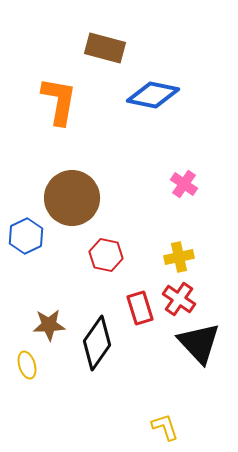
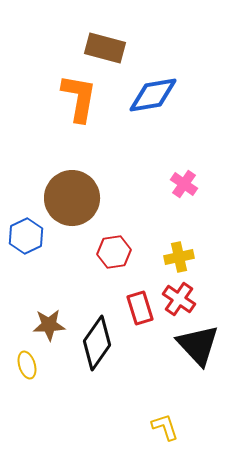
blue diamond: rotated 21 degrees counterclockwise
orange L-shape: moved 20 px right, 3 px up
red hexagon: moved 8 px right, 3 px up; rotated 20 degrees counterclockwise
black triangle: moved 1 px left, 2 px down
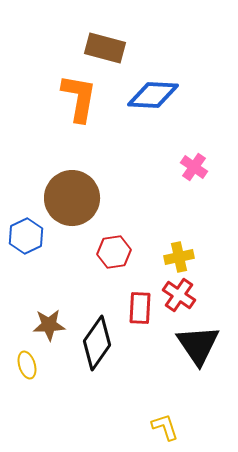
blue diamond: rotated 12 degrees clockwise
pink cross: moved 10 px right, 17 px up
red cross: moved 4 px up
red rectangle: rotated 20 degrees clockwise
black triangle: rotated 9 degrees clockwise
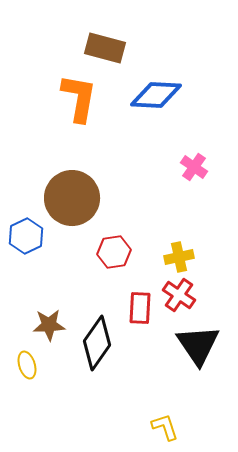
blue diamond: moved 3 px right
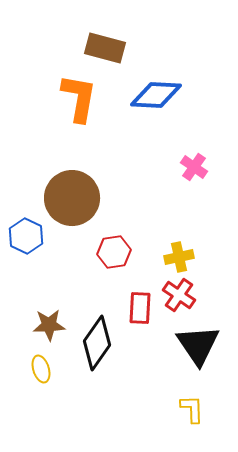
blue hexagon: rotated 8 degrees counterclockwise
yellow ellipse: moved 14 px right, 4 px down
yellow L-shape: moved 27 px right, 18 px up; rotated 16 degrees clockwise
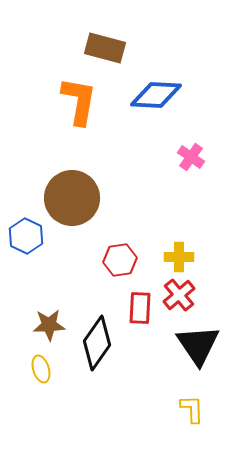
orange L-shape: moved 3 px down
pink cross: moved 3 px left, 10 px up
red hexagon: moved 6 px right, 8 px down
yellow cross: rotated 12 degrees clockwise
red cross: rotated 16 degrees clockwise
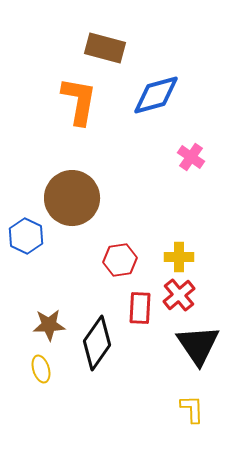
blue diamond: rotated 18 degrees counterclockwise
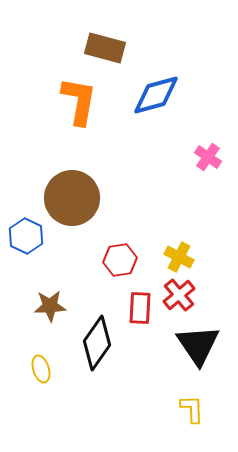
pink cross: moved 17 px right
yellow cross: rotated 28 degrees clockwise
brown star: moved 1 px right, 19 px up
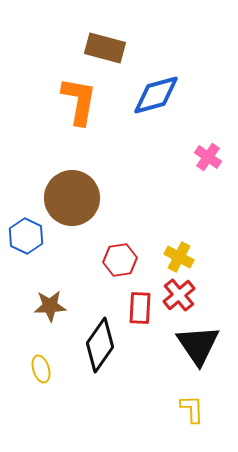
black diamond: moved 3 px right, 2 px down
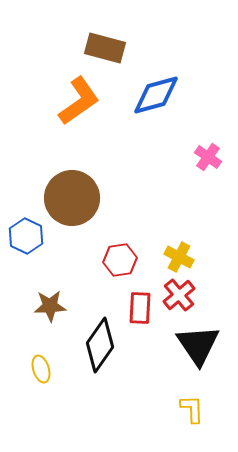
orange L-shape: rotated 45 degrees clockwise
